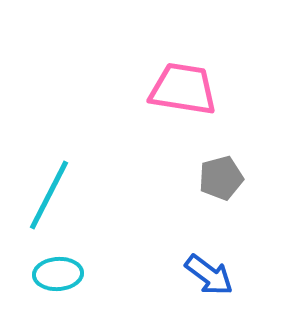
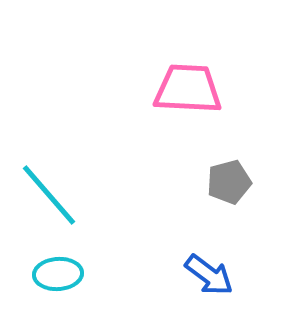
pink trapezoid: moved 5 px right; rotated 6 degrees counterclockwise
gray pentagon: moved 8 px right, 4 px down
cyan line: rotated 68 degrees counterclockwise
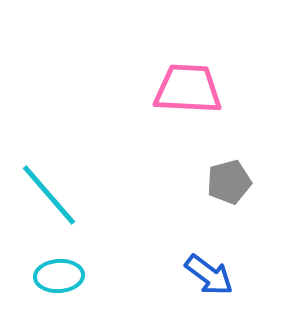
cyan ellipse: moved 1 px right, 2 px down
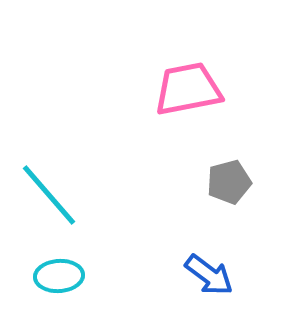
pink trapezoid: rotated 14 degrees counterclockwise
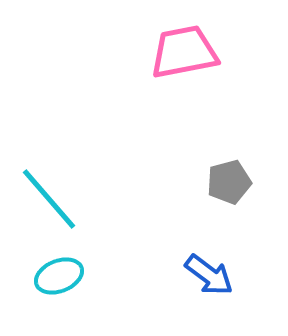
pink trapezoid: moved 4 px left, 37 px up
cyan line: moved 4 px down
cyan ellipse: rotated 18 degrees counterclockwise
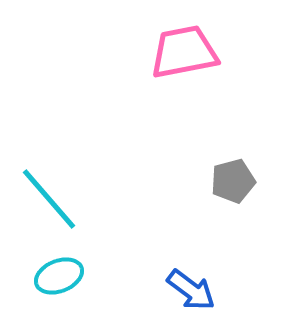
gray pentagon: moved 4 px right, 1 px up
blue arrow: moved 18 px left, 15 px down
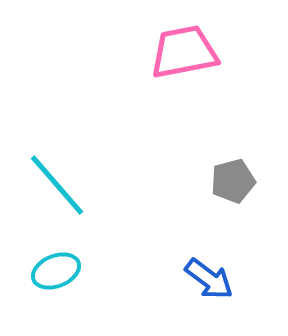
cyan line: moved 8 px right, 14 px up
cyan ellipse: moved 3 px left, 5 px up
blue arrow: moved 18 px right, 11 px up
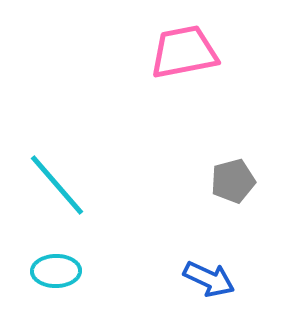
cyan ellipse: rotated 21 degrees clockwise
blue arrow: rotated 12 degrees counterclockwise
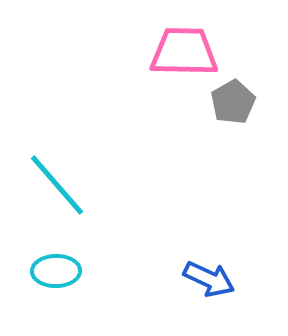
pink trapezoid: rotated 12 degrees clockwise
gray pentagon: moved 79 px up; rotated 15 degrees counterclockwise
